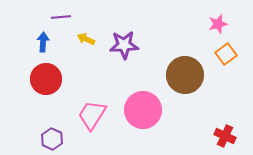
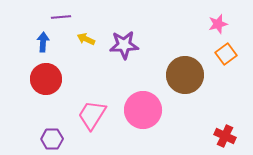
purple hexagon: rotated 25 degrees counterclockwise
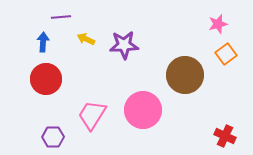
purple hexagon: moved 1 px right, 2 px up
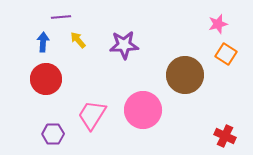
yellow arrow: moved 8 px left, 1 px down; rotated 24 degrees clockwise
orange square: rotated 20 degrees counterclockwise
purple hexagon: moved 3 px up
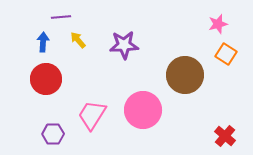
red cross: rotated 15 degrees clockwise
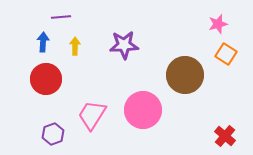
yellow arrow: moved 3 px left, 6 px down; rotated 42 degrees clockwise
purple hexagon: rotated 20 degrees counterclockwise
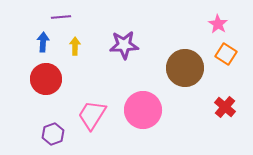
pink star: rotated 24 degrees counterclockwise
brown circle: moved 7 px up
red cross: moved 29 px up
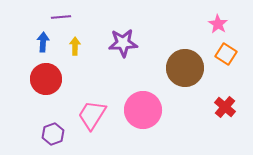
purple star: moved 1 px left, 2 px up
